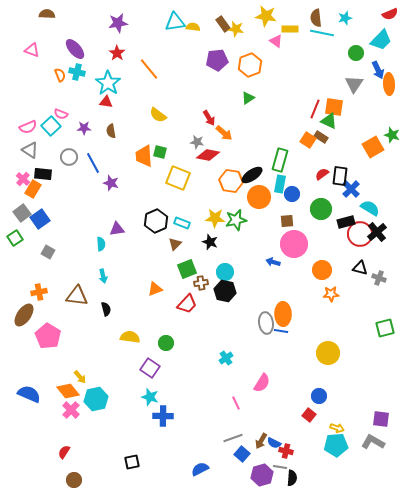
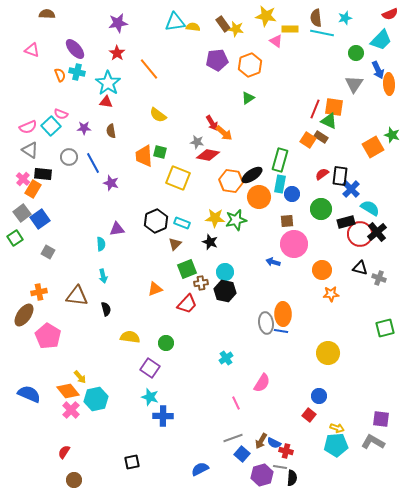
red arrow at (209, 118): moved 3 px right, 5 px down
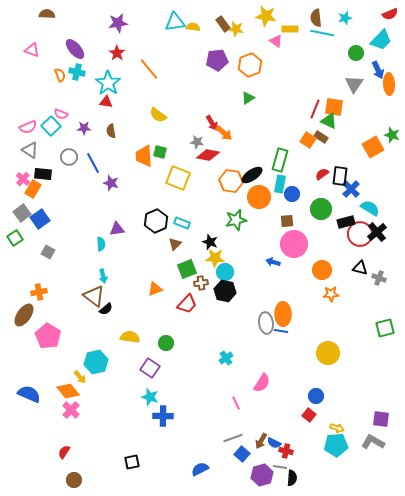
yellow star at (215, 218): moved 40 px down
brown triangle at (77, 296): moved 17 px right; rotated 30 degrees clockwise
black semicircle at (106, 309): rotated 64 degrees clockwise
blue circle at (319, 396): moved 3 px left
cyan hexagon at (96, 399): moved 37 px up
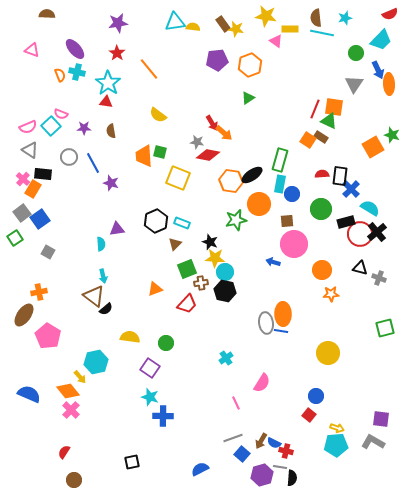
red semicircle at (322, 174): rotated 32 degrees clockwise
orange circle at (259, 197): moved 7 px down
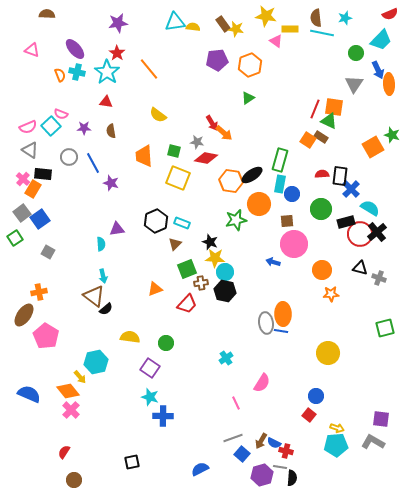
cyan star at (108, 83): moved 1 px left, 11 px up
green square at (160, 152): moved 14 px right, 1 px up
red diamond at (208, 155): moved 2 px left, 3 px down
pink pentagon at (48, 336): moved 2 px left
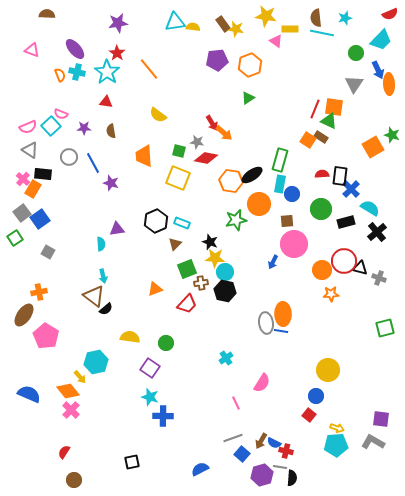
green square at (174, 151): moved 5 px right
red circle at (360, 234): moved 16 px left, 27 px down
blue arrow at (273, 262): rotated 80 degrees counterclockwise
yellow circle at (328, 353): moved 17 px down
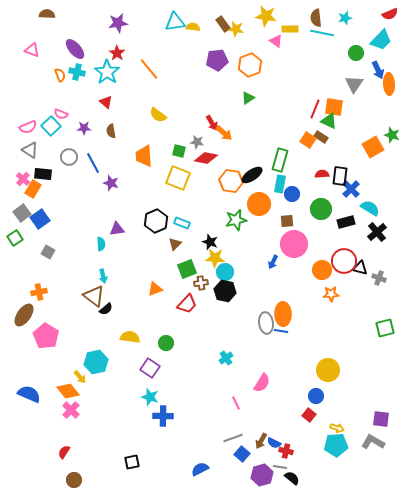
red triangle at (106, 102): rotated 32 degrees clockwise
black semicircle at (292, 478): rotated 56 degrees counterclockwise
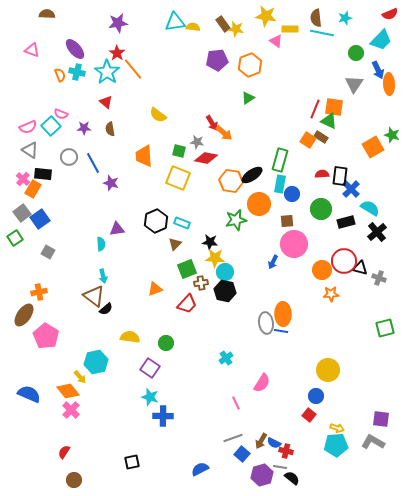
orange line at (149, 69): moved 16 px left
brown semicircle at (111, 131): moved 1 px left, 2 px up
black star at (210, 242): rotated 14 degrees counterclockwise
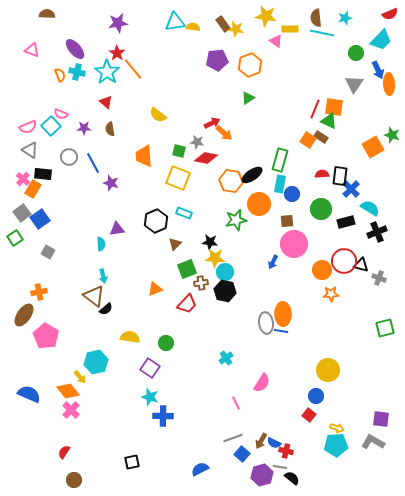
red arrow at (212, 123): rotated 84 degrees counterclockwise
cyan rectangle at (182, 223): moved 2 px right, 10 px up
black cross at (377, 232): rotated 18 degrees clockwise
black triangle at (360, 268): moved 1 px right, 3 px up
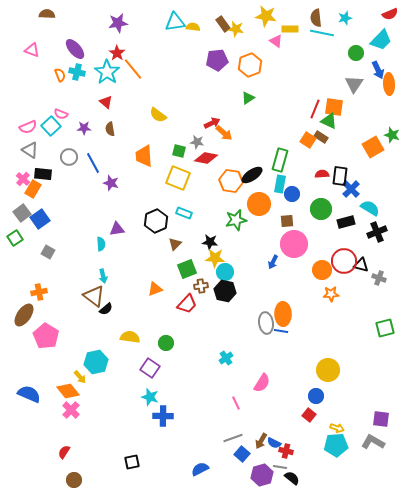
brown cross at (201, 283): moved 3 px down
